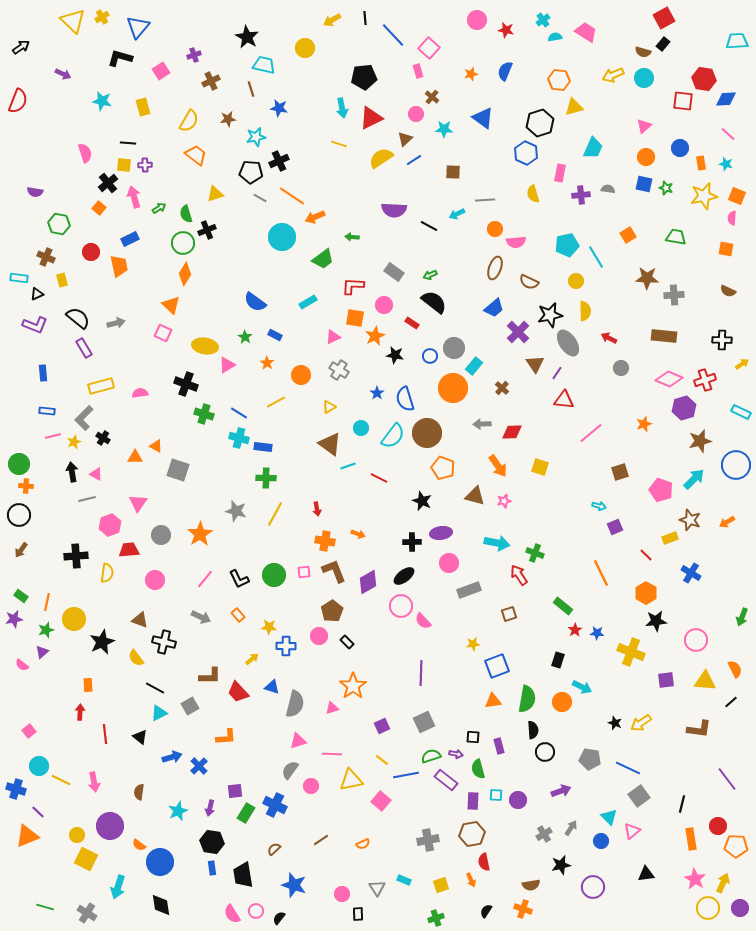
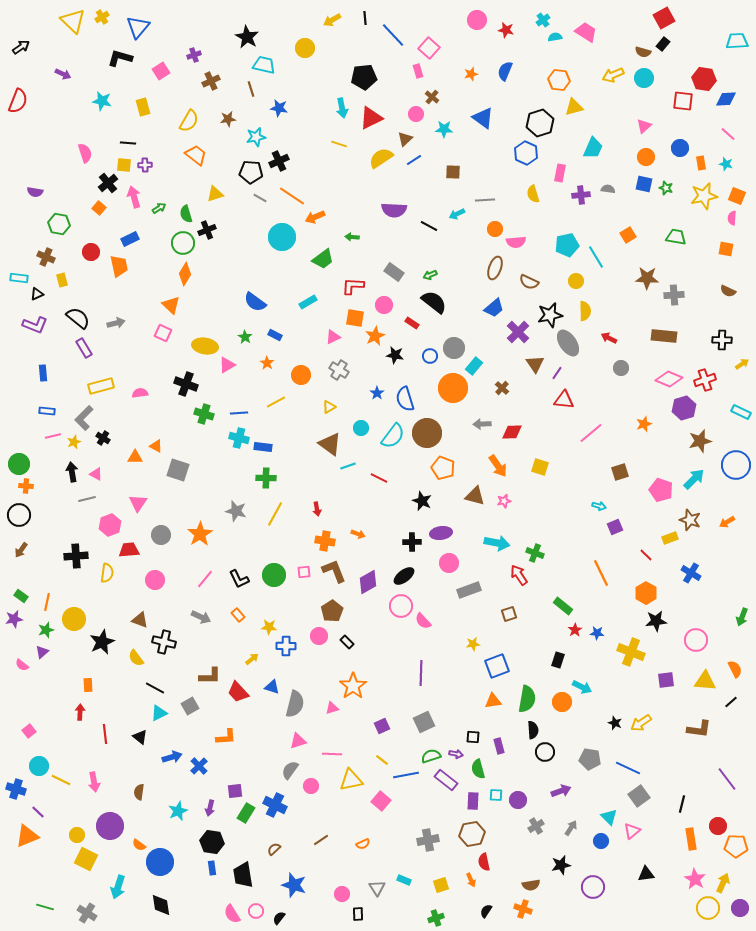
blue line at (239, 413): rotated 36 degrees counterclockwise
gray cross at (544, 834): moved 8 px left, 8 px up
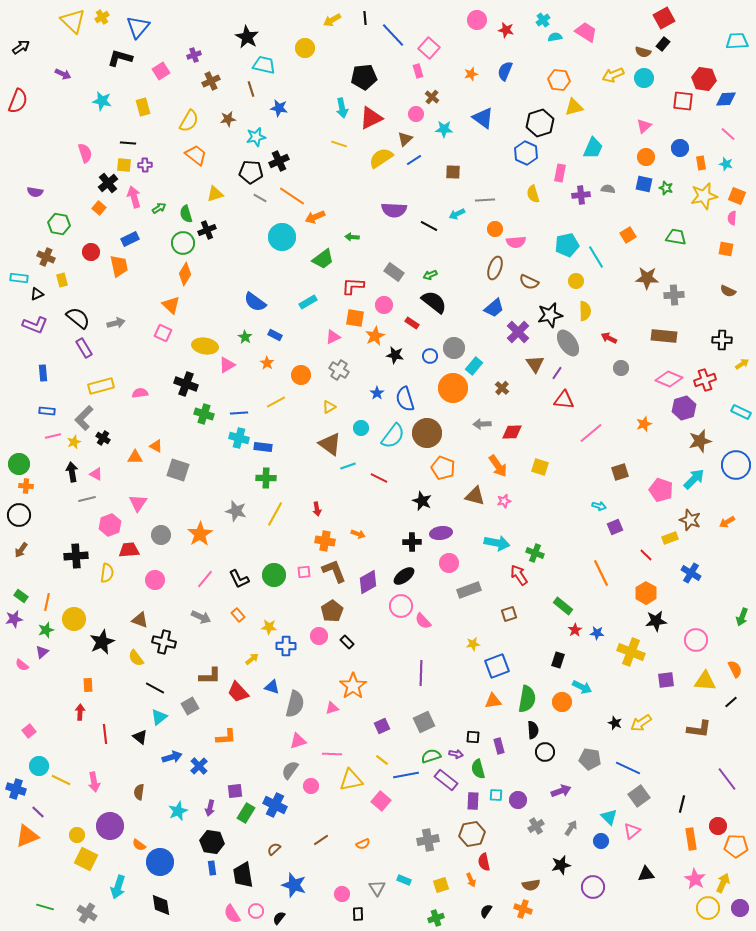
cyan triangle at (159, 713): moved 4 px down; rotated 12 degrees counterclockwise
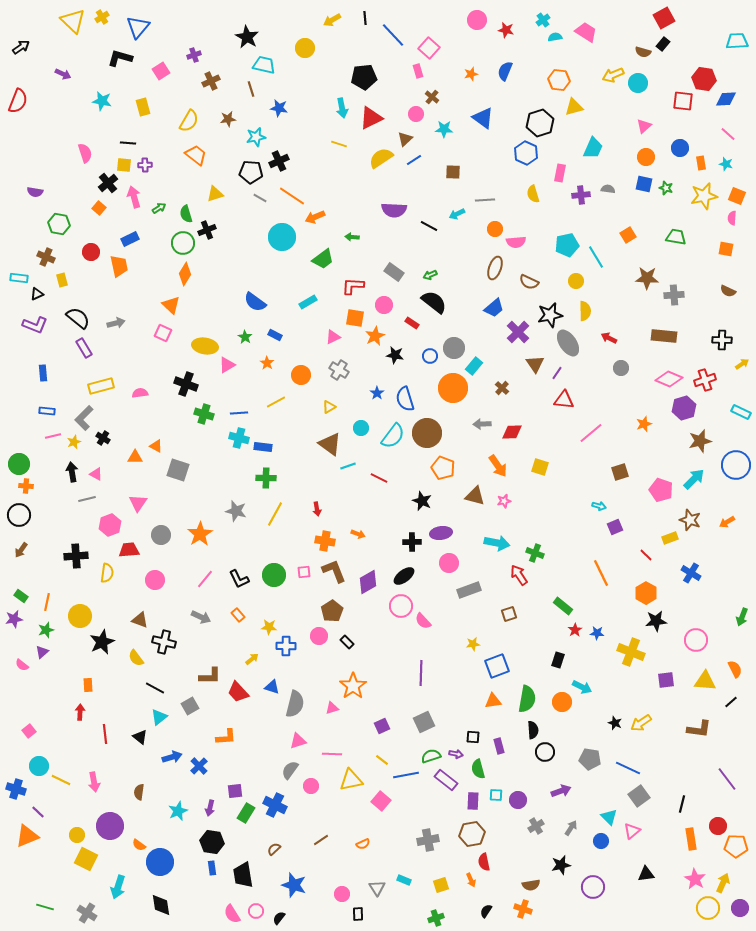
cyan circle at (644, 78): moved 6 px left, 5 px down
yellow circle at (74, 619): moved 6 px right, 3 px up
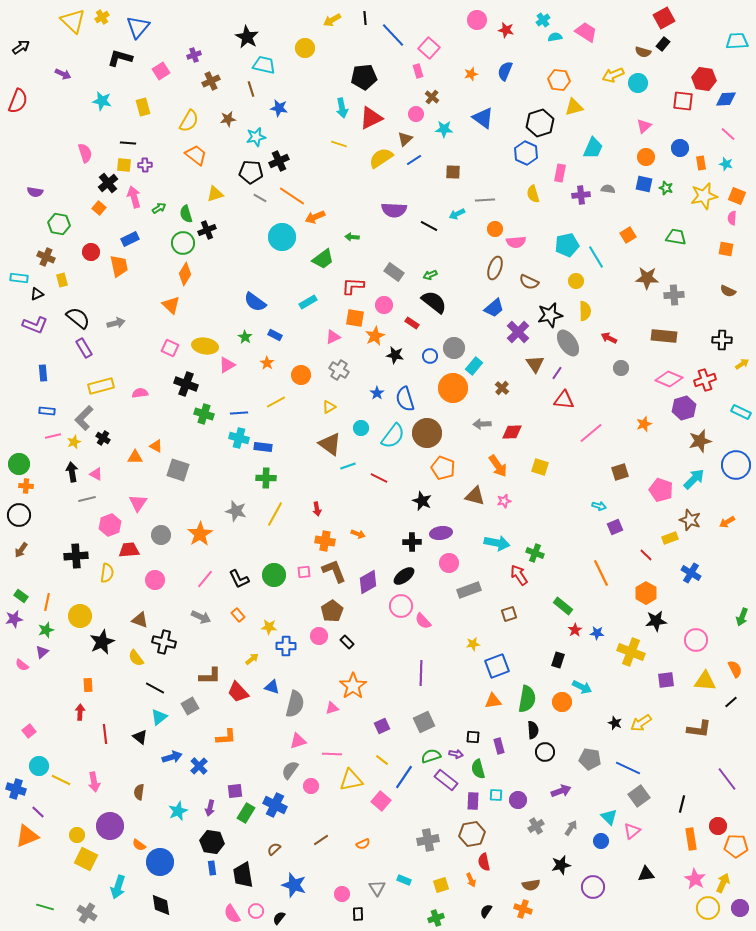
pink square at (163, 333): moved 7 px right, 15 px down
blue line at (406, 775): moved 2 px left, 2 px down; rotated 45 degrees counterclockwise
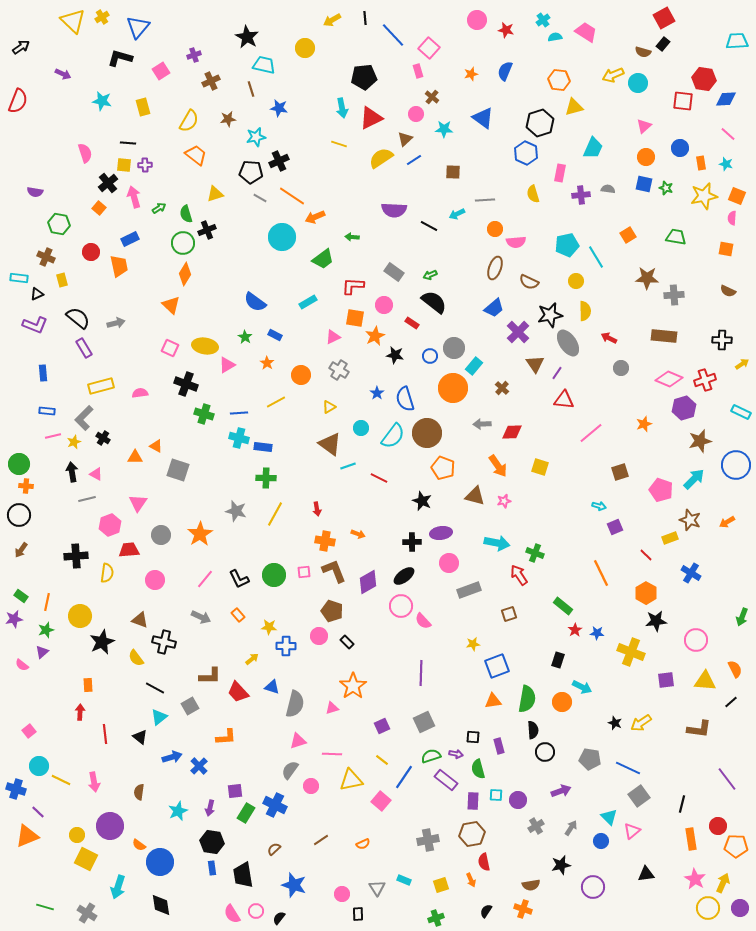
brown pentagon at (332, 611): rotated 20 degrees counterclockwise
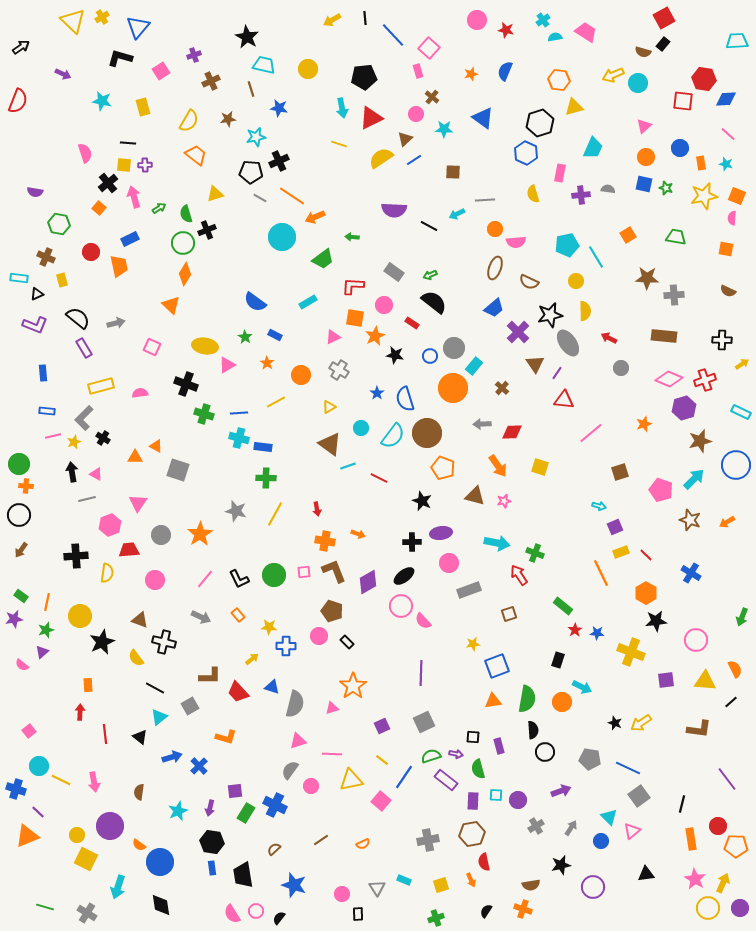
yellow circle at (305, 48): moved 3 px right, 21 px down
pink square at (170, 348): moved 18 px left, 1 px up
yellow rectangle at (670, 538): moved 49 px left, 14 px down
orange L-shape at (226, 737): rotated 20 degrees clockwise
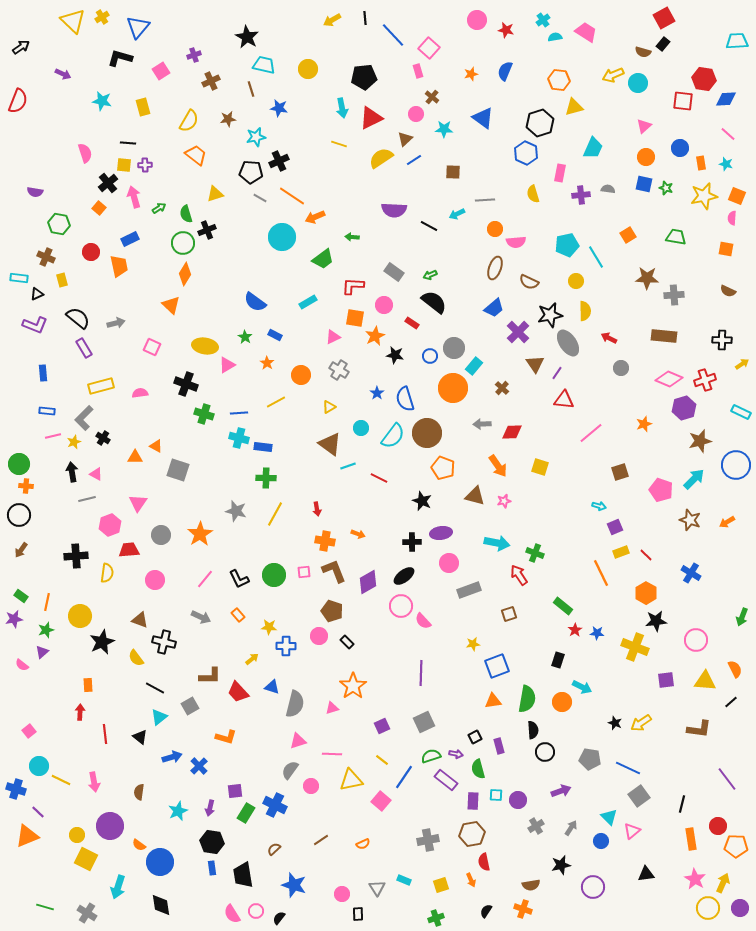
yellow cross at (631, 652): moved 4 px right, 5 px up
black square at (473, 737): moved 2 px right; rotated 32 degrees counterclockwise
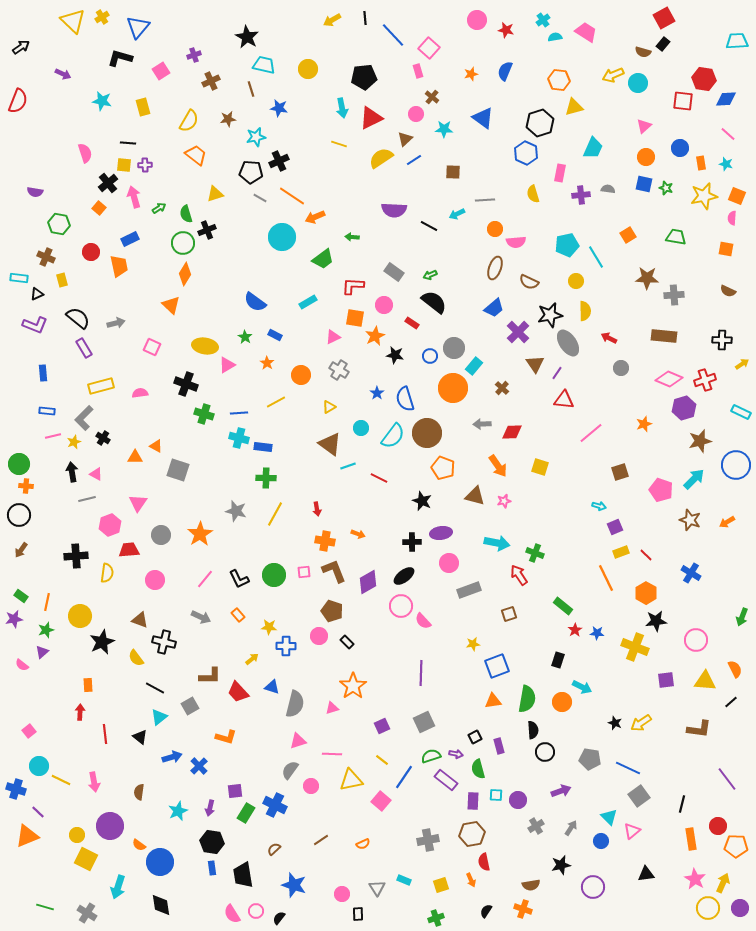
orange line at (601, 573): moved 5 px right, 5 px down
